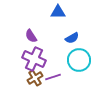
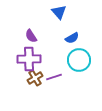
blue triangle: moved 1 px right; rotated 49 degrees clockwise
purple cross: moved 5 px left; rotated 25 degrees counterclockwise
purple line: moved 1 px right
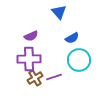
purple semicircle: rotated 80 degrees counterclockwise
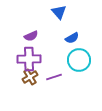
brown cross: moved 5 px left, 1 px up
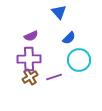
blue semicircle: moved 3 px left; rotated 16 degrees counterclockwise
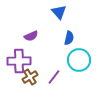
blue semicircle: rotated 32 degrees counterclockwise
purple cross: moved 10 px left, 2 px down
purple line: rotated 35 degrees counterclockwise
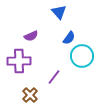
blue semicircle: rotated 24 degrees clockwise
cyan circle: moved 3 px right, 4 px up
brown cross: moved 18 px down; rotated 14 degrees counterclockwise
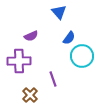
purple line: moved 1 px left, 2 px down; rotated 56 degrees counterclockwise
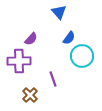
purple semicircle: moved 3 px down; rotated 24 degrees counterclockwise
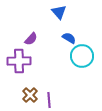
blue semicircle: rotated 96 degrees counterclockwise
purple line: moved 4 px left, 21 px down; rotated 14 degrees clockwise
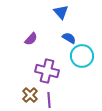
blue triangle: moved 2 px right
purple cross: moved 28 px right, 10 px down; rotated 15 degrees clockwise
